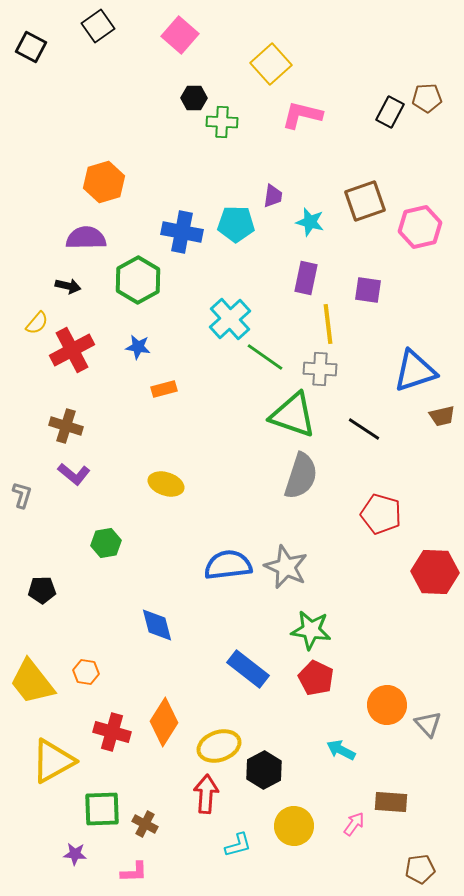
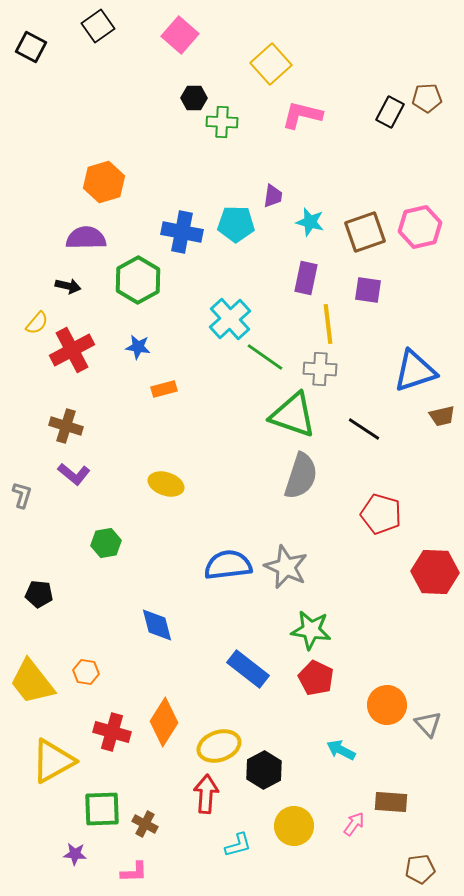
brown square at (365, 201): moved 31 px down
black pentagon at (42, 590): moved 3 px left, 4 px down; rotated 8 degrees clockwise
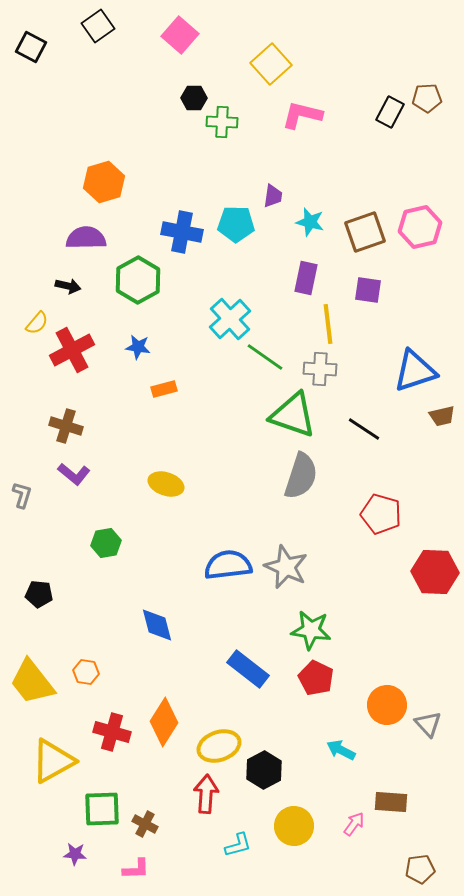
pink L-shape at (134, 872): moved 2 px right, 3 px up
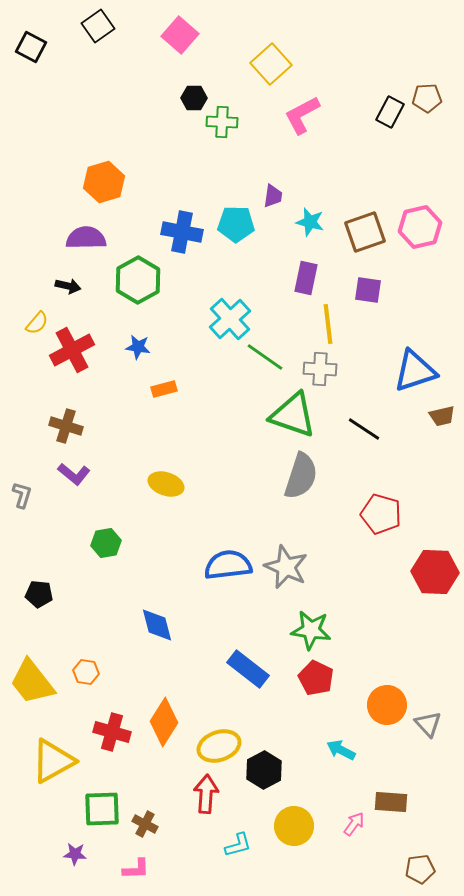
pink L-shape at (302, 115): rotated 42 degrees counterclockwise
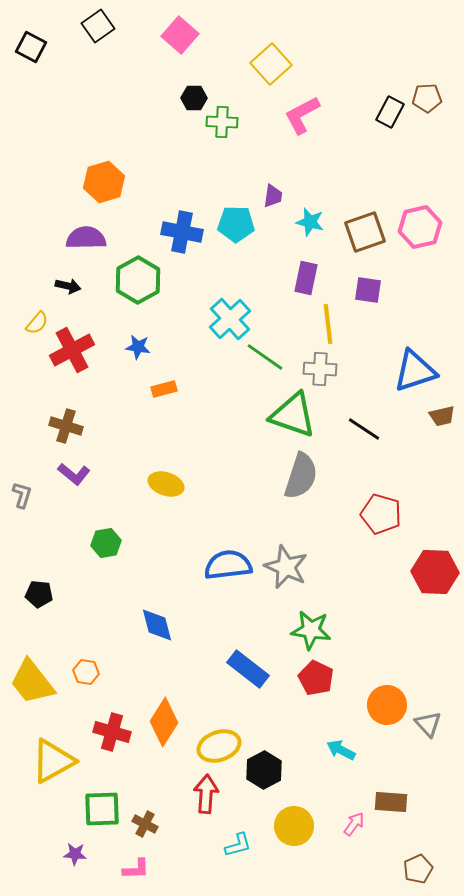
brown pentagon at (420, 869): moved 2 px left; rotated 16 degrees counterclockwise
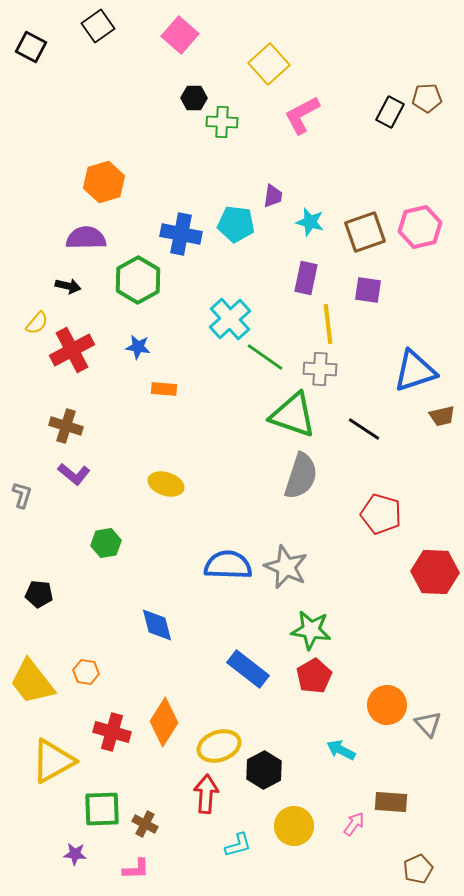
yellow square at (271, 64): moved 2 px left
cyan pentagon at (236, 224): rotated 6 degrees clockwise
blue cross at (182, 232): moved 1 px left, 2 px down
orange rectangle at (164, 389): rotated 20 degrees clockwise
blue semicircle at (228, 565): rotated 9 degrees clockwise
red pentagon at (316, 678): moved 2 px left, 2 px up; rotated 16 degrees clockwise
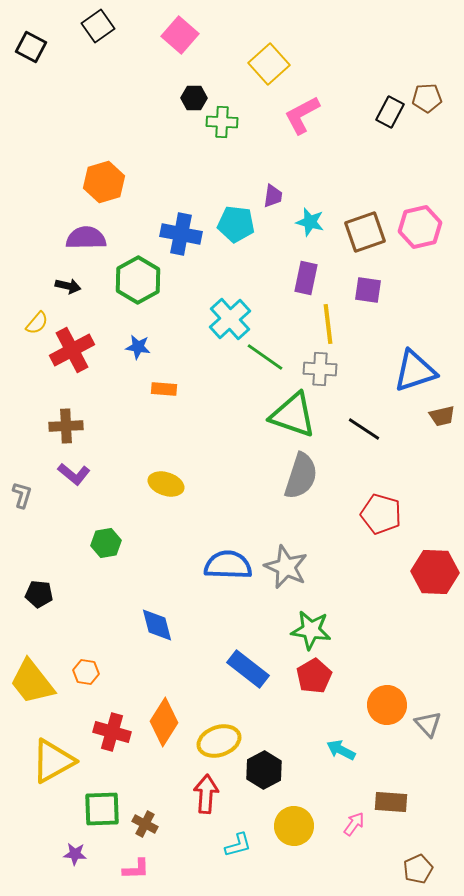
brown cross at (66, 426): rotated 20 degrees counterclockwise
yellow ellipse at (219, 746): moved 5 px up
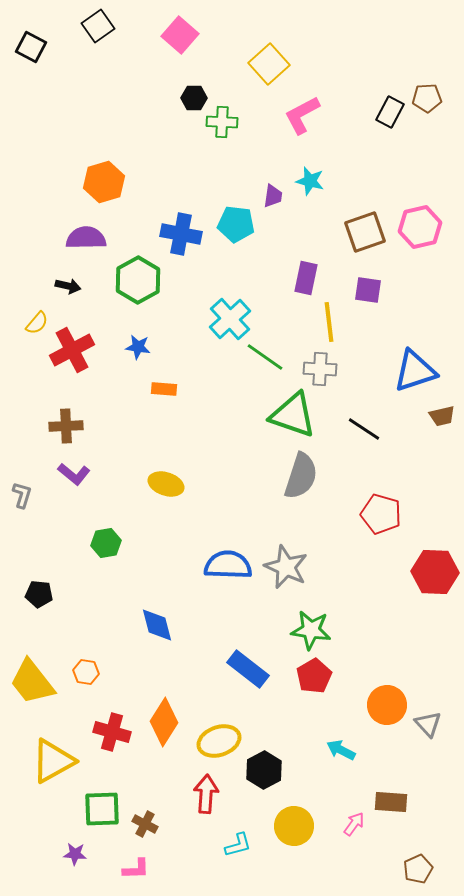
cyan star at (310, 222): moved 41 px up
yellow line at (328, 324): moved 1 px right, 2 px up
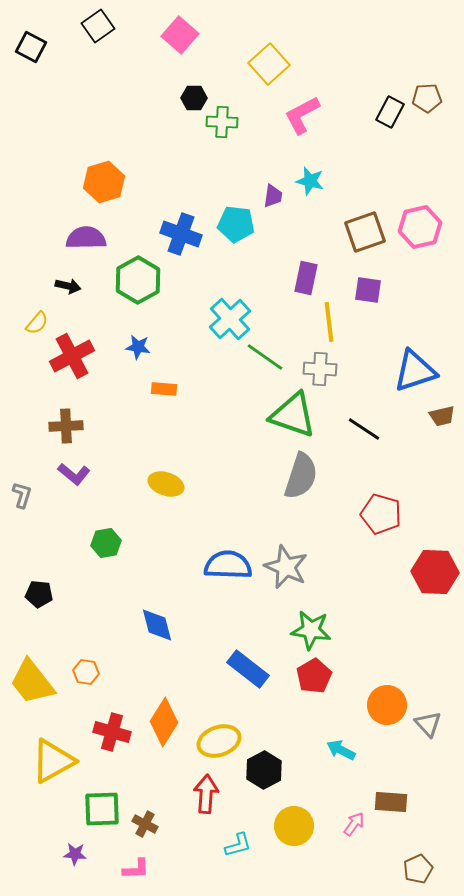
blue cross at (181, 234): rotated 9 degrees clockwise
red cross at (72, 350): moved 6 px down
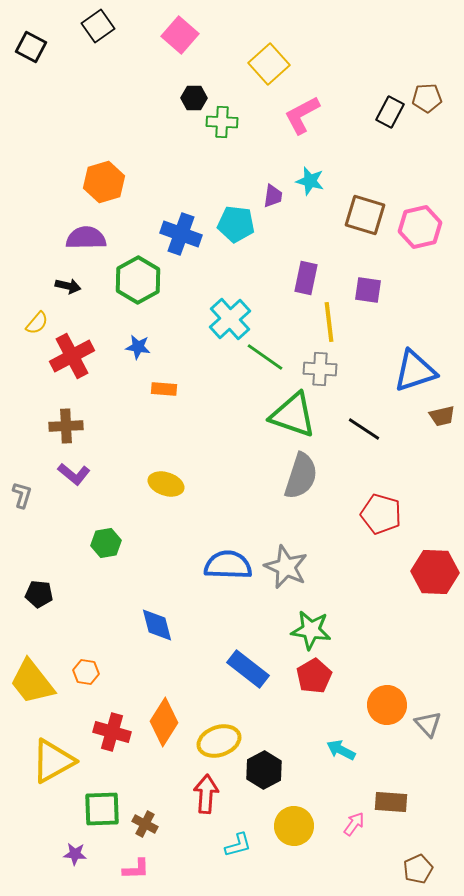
brown square at (365, 232): moved 17 px up; rotated 36 degrees clockwise
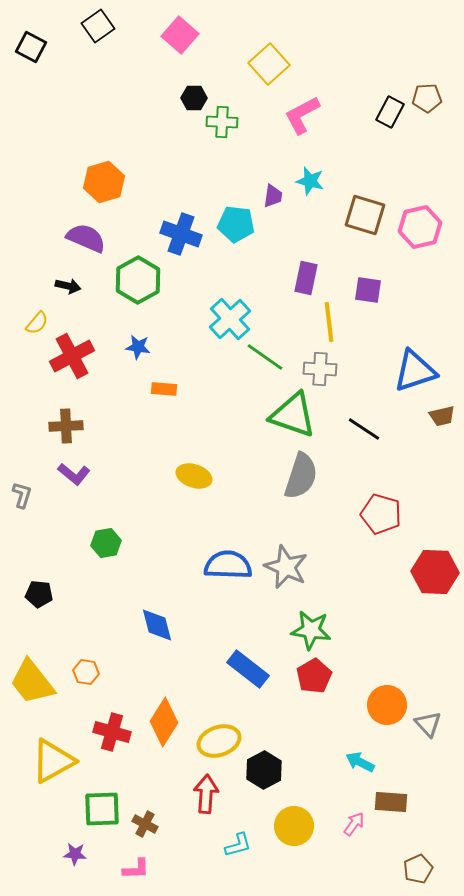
purple semicircle at (86, 238): rotated 24 degrees clockwise
yellow ellipse at (166, 484): moved 28 px right, 8 px up
cyan arrow at (341, 750): moved 19 px right, 12 px down
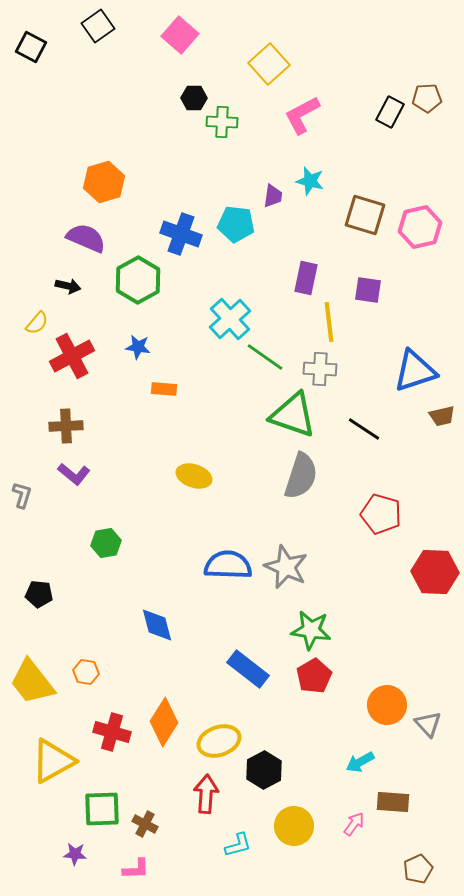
cyan arrow at (360, 762): rotated 56 degrees counterclockwise
brown rectangle at (391, 802): moved 2 px right
